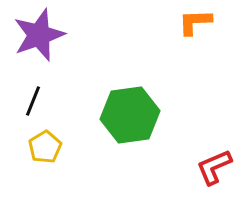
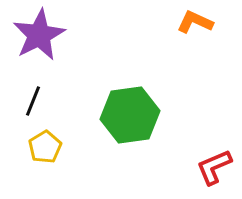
orange L-shape: rotated 27 degrees clockwise
purple star: rotated 8 degrees counterclockwise
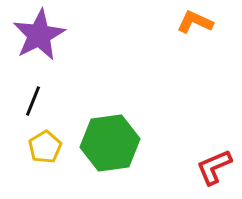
green hexagon: moved 20 px left, 28 px down
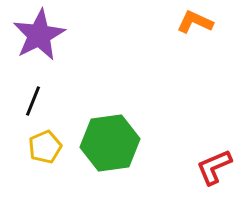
yellow pentagon: rotated 8 degrees clockwise
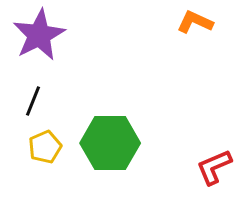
green hexagon: rotated 8 degrees clockwise
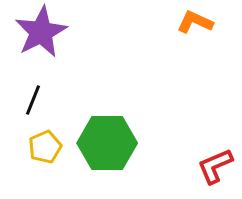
purple star: moved 2 px right, 3 px up
black line: moved 1 px up
green hexagon: moved 3 px left
red L-shape: moved 1 px right, 1 px up
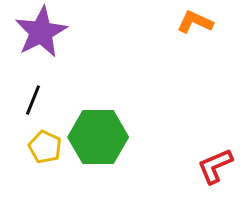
green hexagon: moved 9 px left, 6 px up
yellow pentagon: rotated 24 degrees counterclockwise
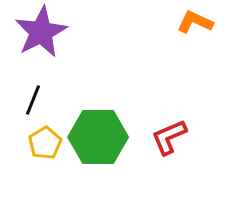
yellow pentagon: moved 4 px up; rotated 16 degrees clockwise
red L-shape: moved 46 px left, 29 px up
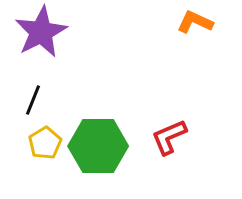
green hexagon: moved 9 px down
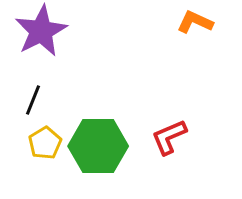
purple star: moved 1 px up
